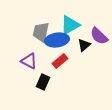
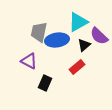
cyan triangle: moved 8 px right, 3 px up
gray trapezoid: moved 2 px left
red rectangle: moved 17 px right, 6 px down
black rectangle: moved 2 px right, 1 px down
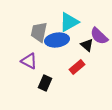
cyan triangle: moved 9 px left
black triangle: moved 3 px right; rotated 40 degrees counterclockwise
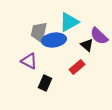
blue ellipse: moved 3 px left
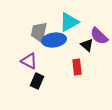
red rectangle: rotated 56 degrees counterclockwise
black rectangle: moved 8 px left, 2 px up
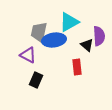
purple semicircle: rotated 138 degrees counterclockwise
purple triangle: moved 1 px left, 6 px up
black rectangle: moved 1 px left, 1 px up
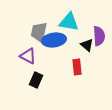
cyan triangle: rotated 40 degrees clockwise
purple triangle: moved 1 px down
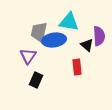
purple triangle: rotated 36 degrees clockwise
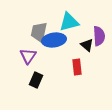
cyan triangle: rotated 25 degrees counterclockwise
